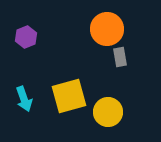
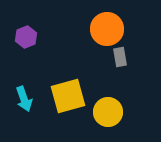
yellow square: moved 1 px left
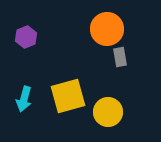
cyan arrow: rotated 35 degrees clockwise
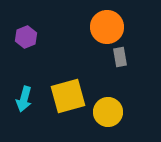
orange circle: moved 2 px up
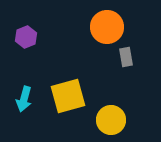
gray rectangle: moved 6 px right
yellow circle: moved 3 px right, 8 px down
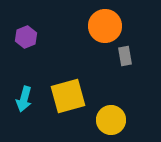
orange circle: moved 2 px left, 1 px up
gray rectangle: moved 1 px left, 1 px up
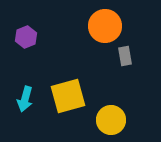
cyan arrow: moved 1 px right
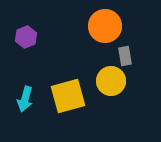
yellow circle: moved 39 px up
